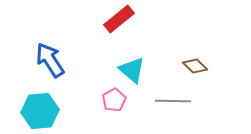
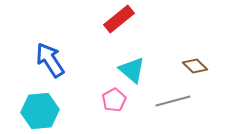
gray line: rotated 16 degrees counterclockwise
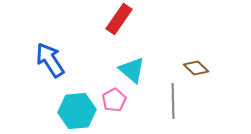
red rectangle: rotated 16 degrees counterclockwise
brown diamond: moved 1 px right, 2 px down
gray line: rotated 76 degrees counterclockwise
cyan hexagon: moved 37 px right
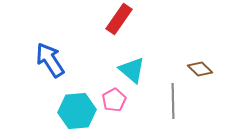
brown diamond: moved 4 px right, 1 px down
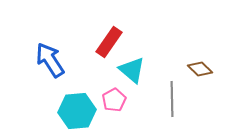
red rectangle: moved 10 px left, 23 px down
gray line: moved 1 px left, 2 px up
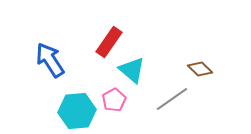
gray line: rotated 56 degrees clockwise
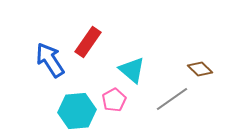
red rectangle: moved 21 px left
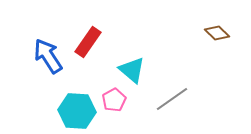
blue arrow: moved 2 px left, 4 px up
brown diamond: moved 17 px right, 36 px up
cyan hexagon: rotated 9 degrees clockwise
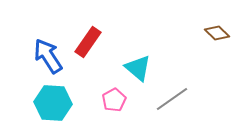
cyan triangle: moved 6 px right, 2 px up
cyan hexagon: moved 24 px left, 8 px up
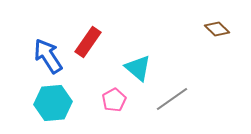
brown diamond: moved 4 px up
cyan hexagon: rotated 9 degrees counterclockwise
